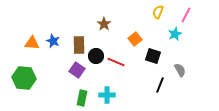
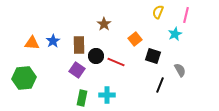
pink line: rotated 14 degrees counterclockwise
blue star: rotated 16 degrees clockwise
green hexagon: rotated 10 degrees counterclockwise
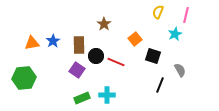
orange triangle: rotated 14 degrees counterclockwise
green rectangle: rotated 56 degrees clockwise
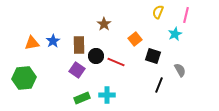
black line: moved 1 px left
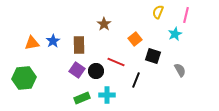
black circle: moved 15 px down
black line: moved 23 px left, 5 px up
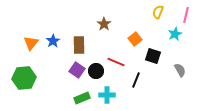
orange triangle: moved 1 px left; rotated 42 degrees counterclockwise
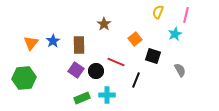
purple square: moved 1 px left
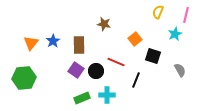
brown star: rotated 24 degrees counterclockwise
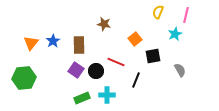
black square: rotated 28 degrees counterclockwise
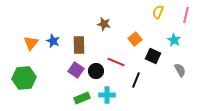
cyan star: moved 1 px left, 6 px down; rotated 16 degrees counterclockwise
blue star: rotated 16 degrees counterclockwise
black square: rotated 35 degrees clockwise
